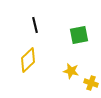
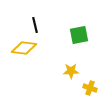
yellow diamond: moved 4 px left, 12 px up; rotated 50 degrees clockwise
yellow star: rotated 14 degrees counterclockwise
yellow cross: moved 1 px left, 5 px down
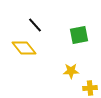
black line: rotated 28 degrees counterclockwise
yellow diamond: rotated 45 degrees clockwise
yellow cross: rotated 24 degrees counterclockwise
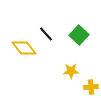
black line: moved 11 px right, 9 px down
green square: rotated 36 degrees counterclockwise
yellow cross: moved 1 px right, 1 px up
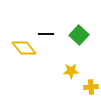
black line: rotated 49 degrees counterclockwise
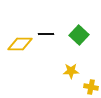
yellow diamond: moved 4 px left, 4 px up; rotated 50 degrees counterclockwise
yellow cross: rotated 16 degrees clockwise
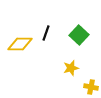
black line: moved 1 px up; rotated 70 degrees counterclockwise
yellow star: moved 3 px up; rotated 14 degrees counterclockwise
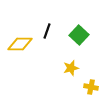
black line: moved 1 px right, 2 px up
